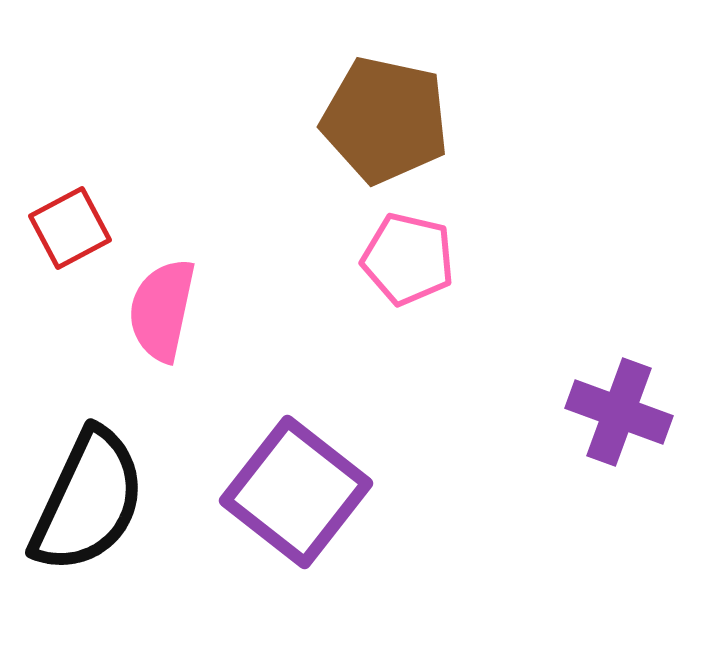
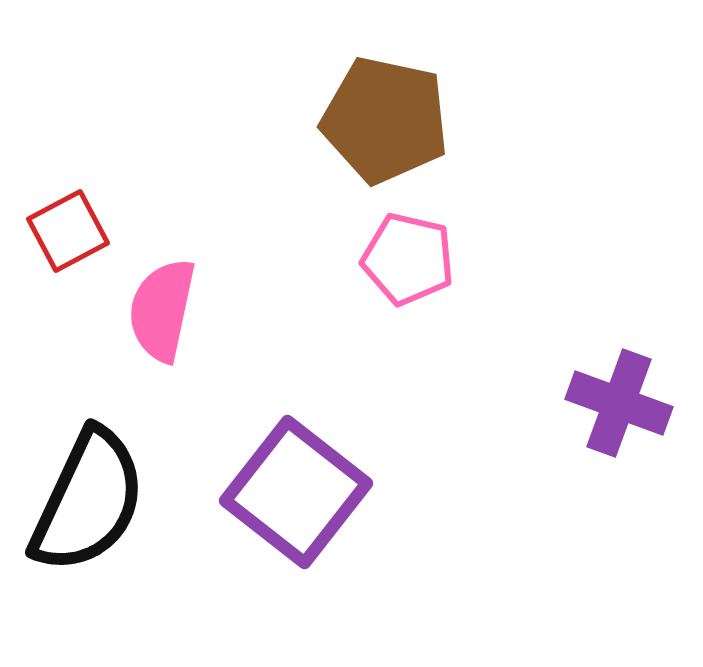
red square: moved 2 px left, 3 px down
purple cross: moved 9 px up
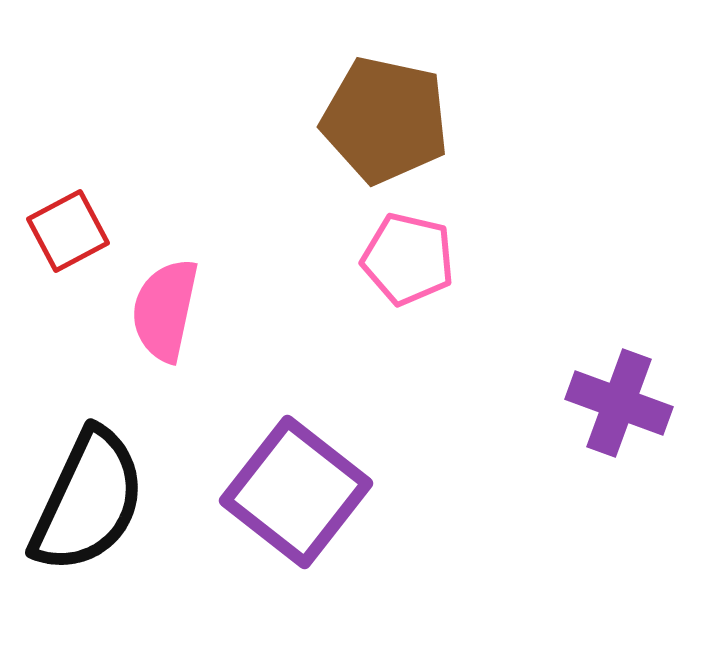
pink semicircle: moved 3 px right
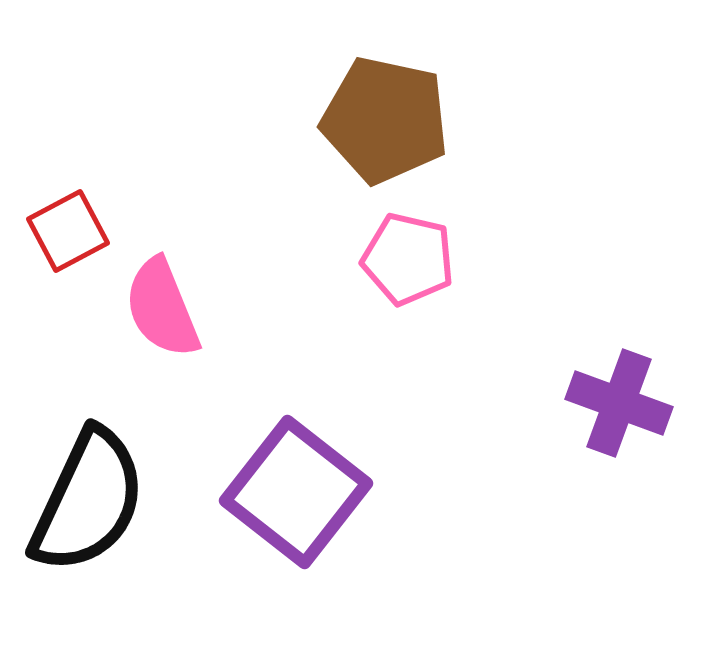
pink semicircle: moved 3 px left, 2 px up; rotated 34 degrees counterclockwise
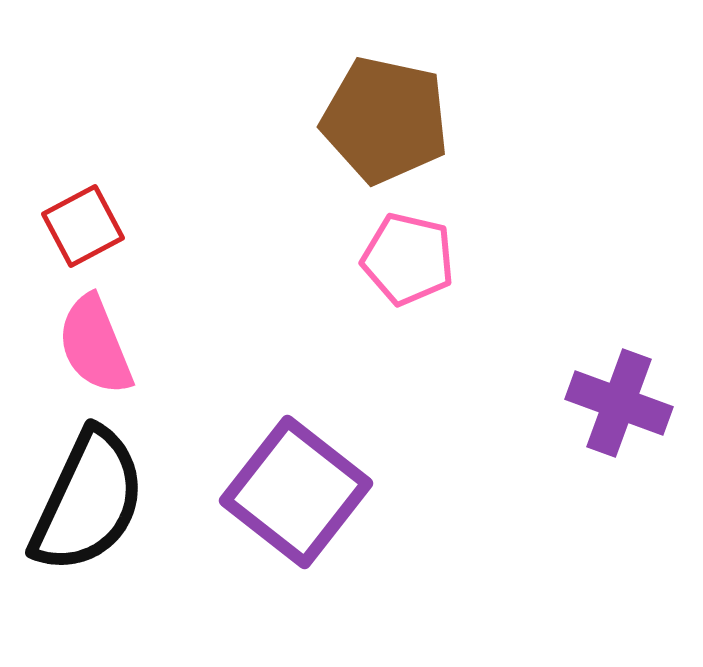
red square: moved 15 px right, 5 px up
pink semicircle: moved 67 px left, 37 px down
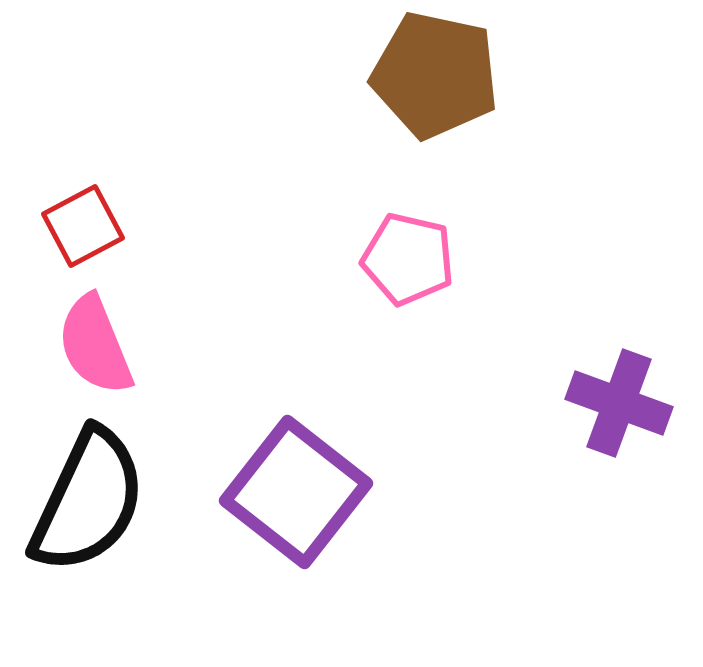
brown pentagon: moved 50 px right, 45 px up
